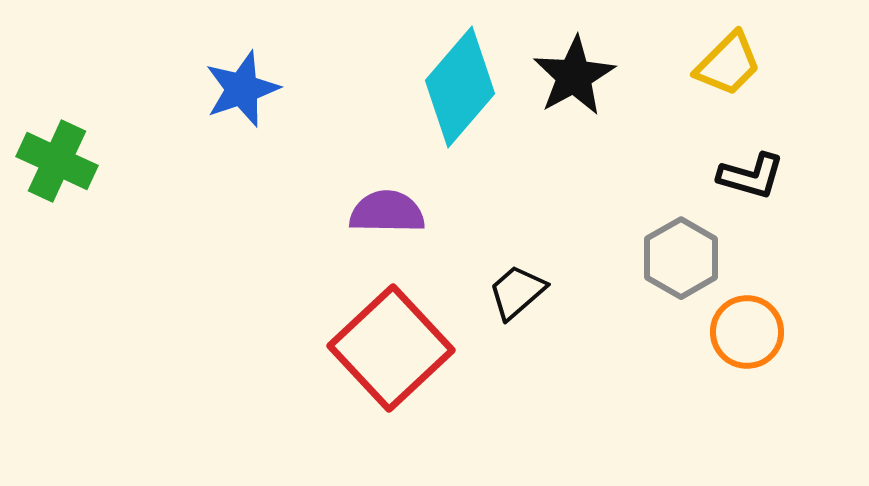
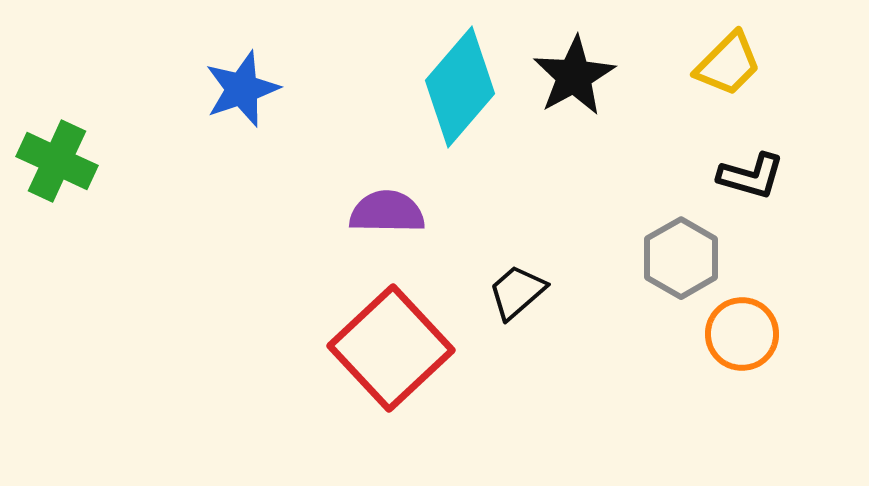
orange circle: moved 5 px left, 2 px down
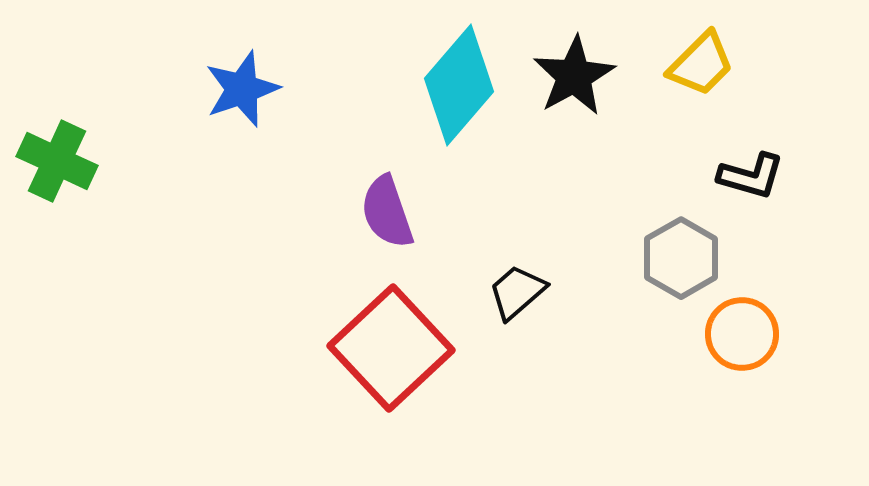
yellow trapezoid: moved 27 px left
cyan diamond: moved 1 px left, 2 px up
purple semicircle: rotated 110 degrees counterclockwise
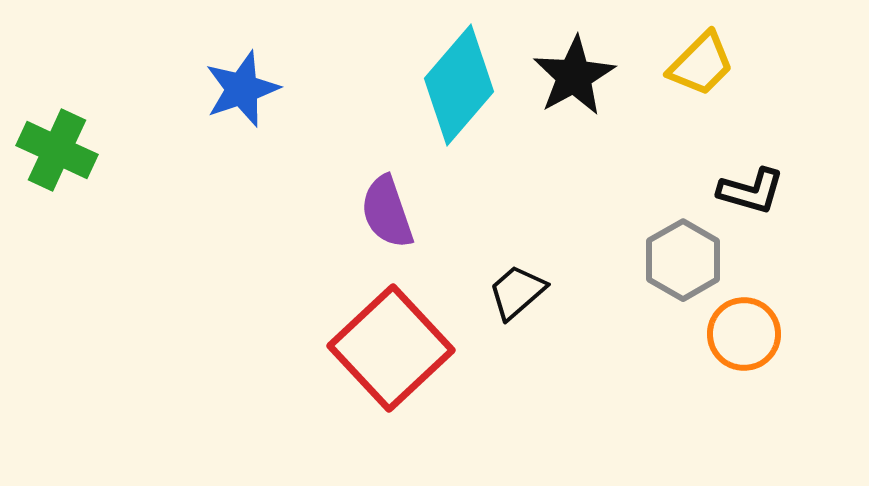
green cross: moved 11 px up
black L-shape: moved 15 px down
gray hexagon: moved 2 px right, 2 px down
orange circle: moved 2 px right
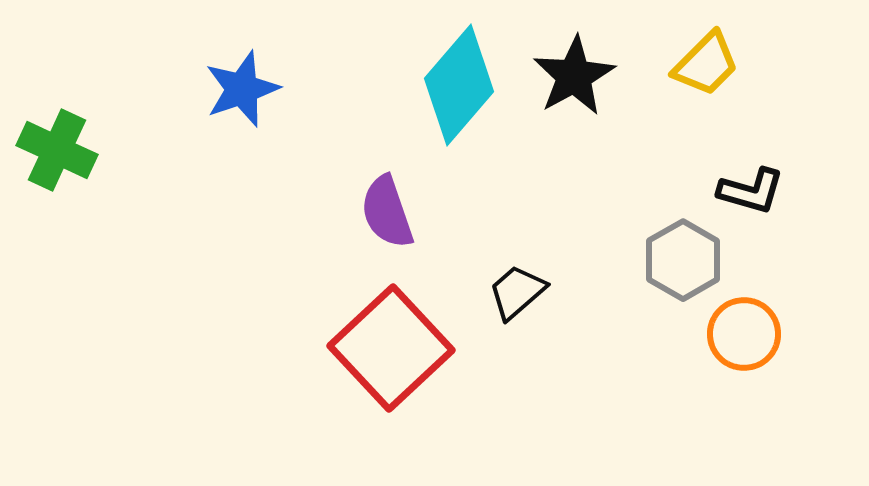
yellow trapezoid: moved 5 px right
